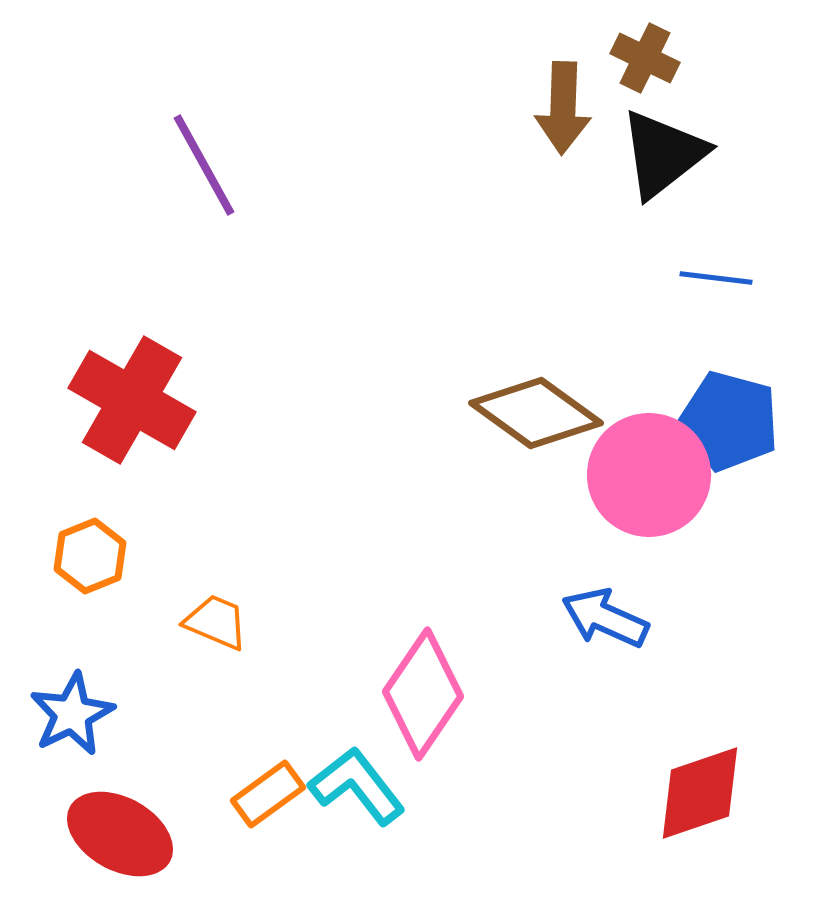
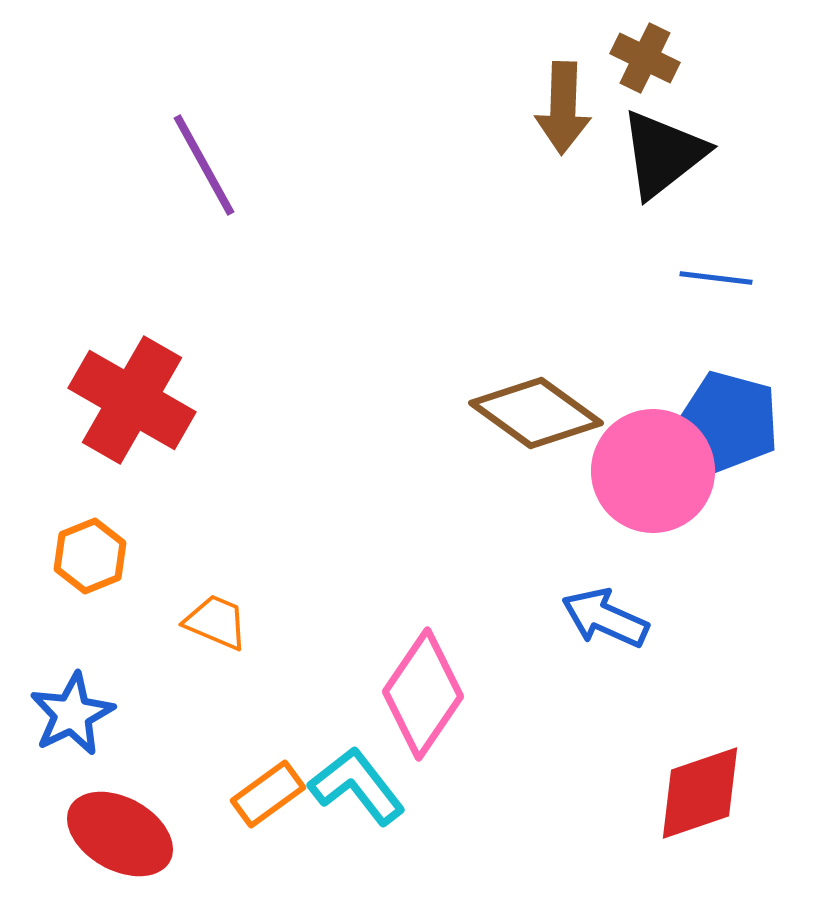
pink circle: moved 4 px right, 4 px up
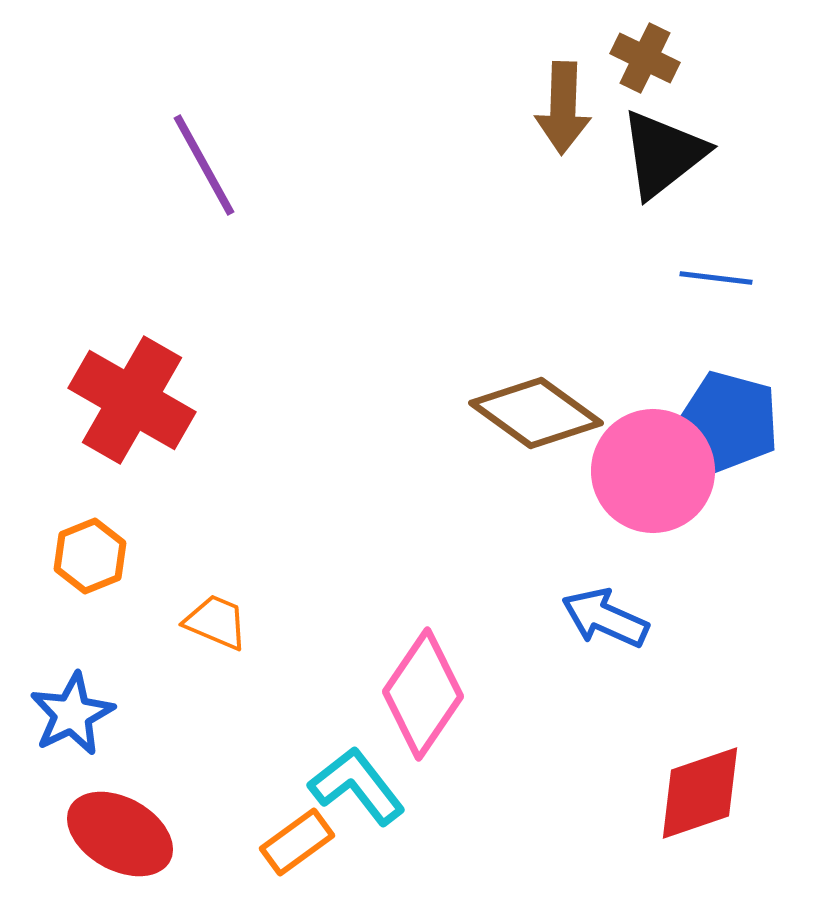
orange rectangle: moved 29 px right, 48 px down
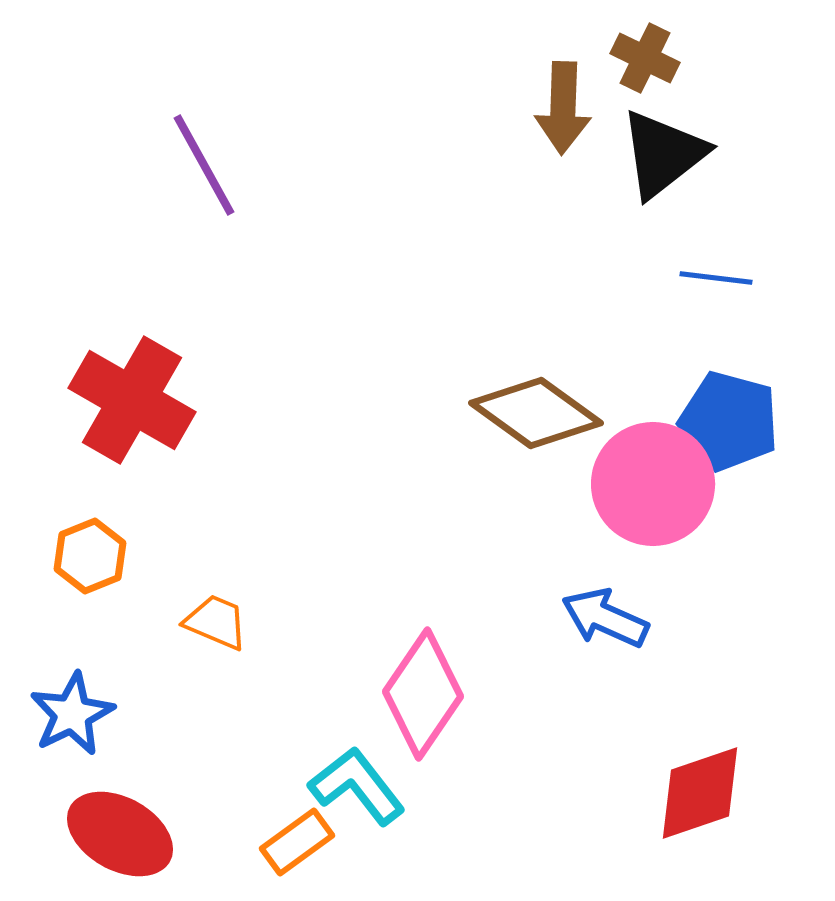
pink circle: moved 13 px down
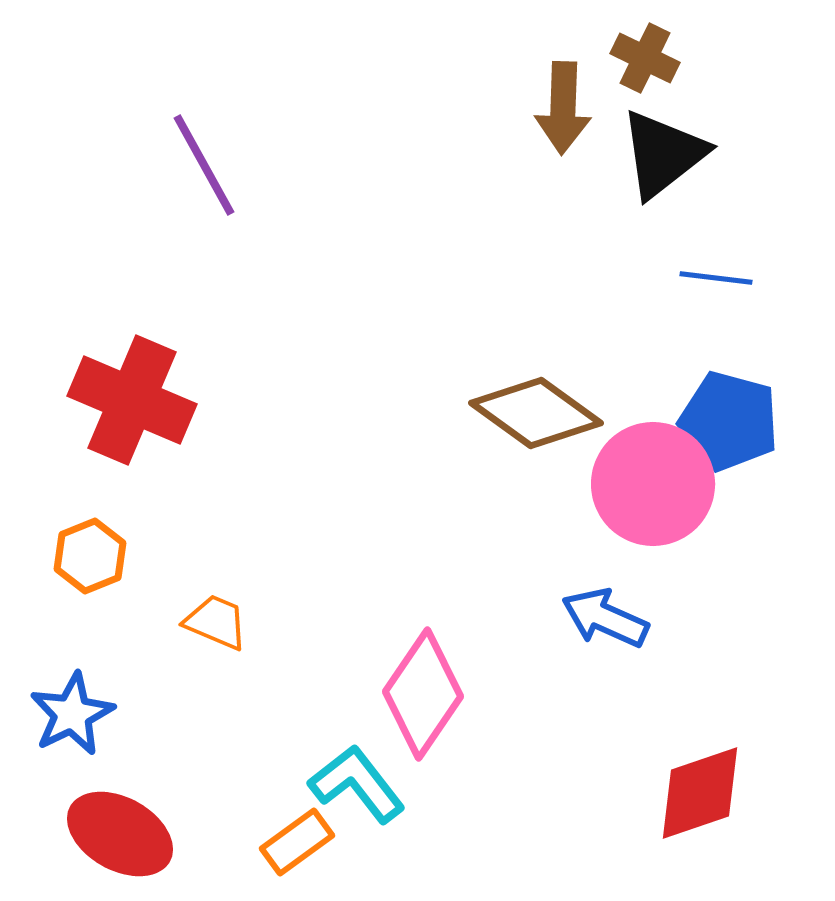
red cross: rotated 7 degrees counterclockwise
cyan L-shape: moved 2 px up
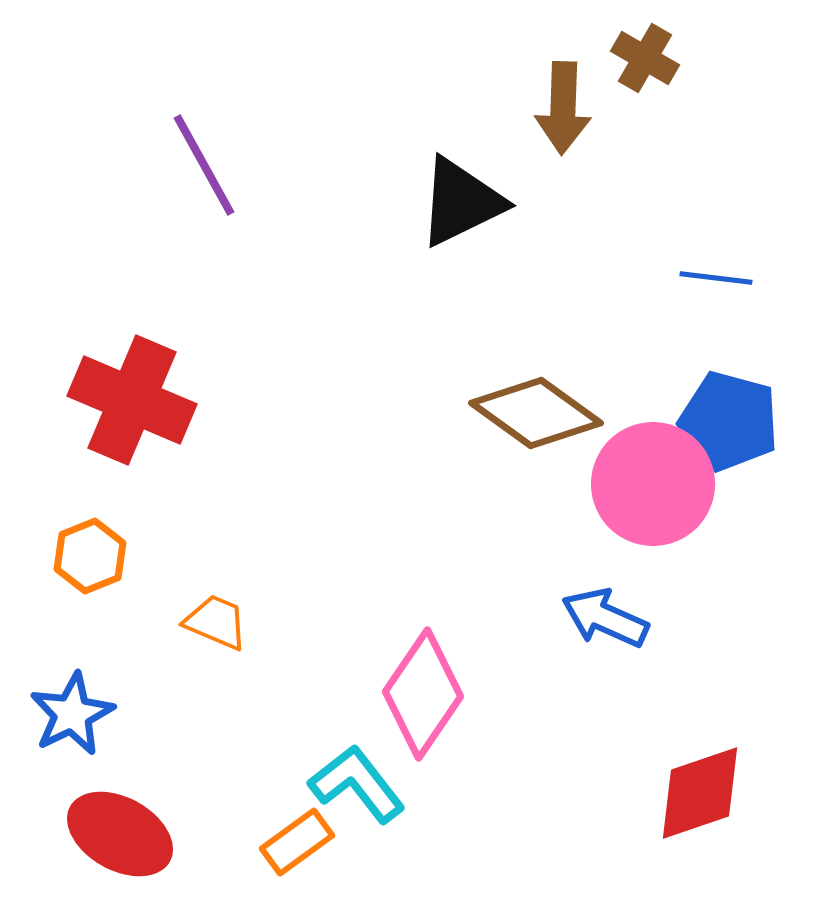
brown cross: rotated 4 degrees clockwise
black triangle: moved 202 px left, 48 px down; rotated 12 degrees clockwise
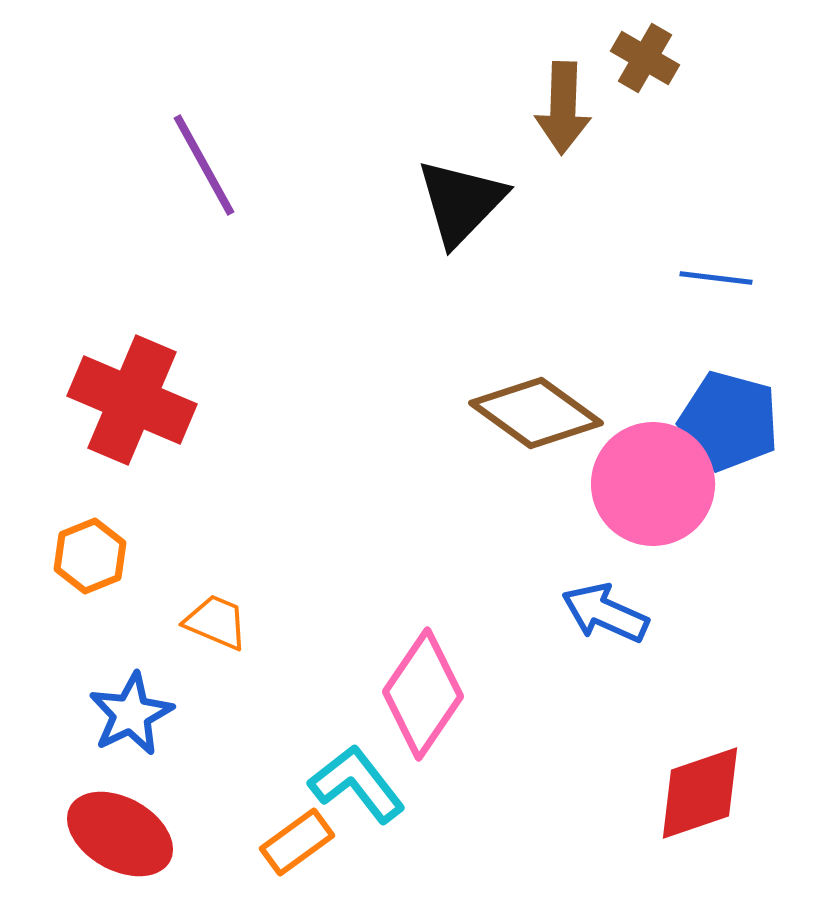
black triangle: rotated 20 degrees counterclockwise
blue arrow: moved 5 px up
blue star: moved 59 px right
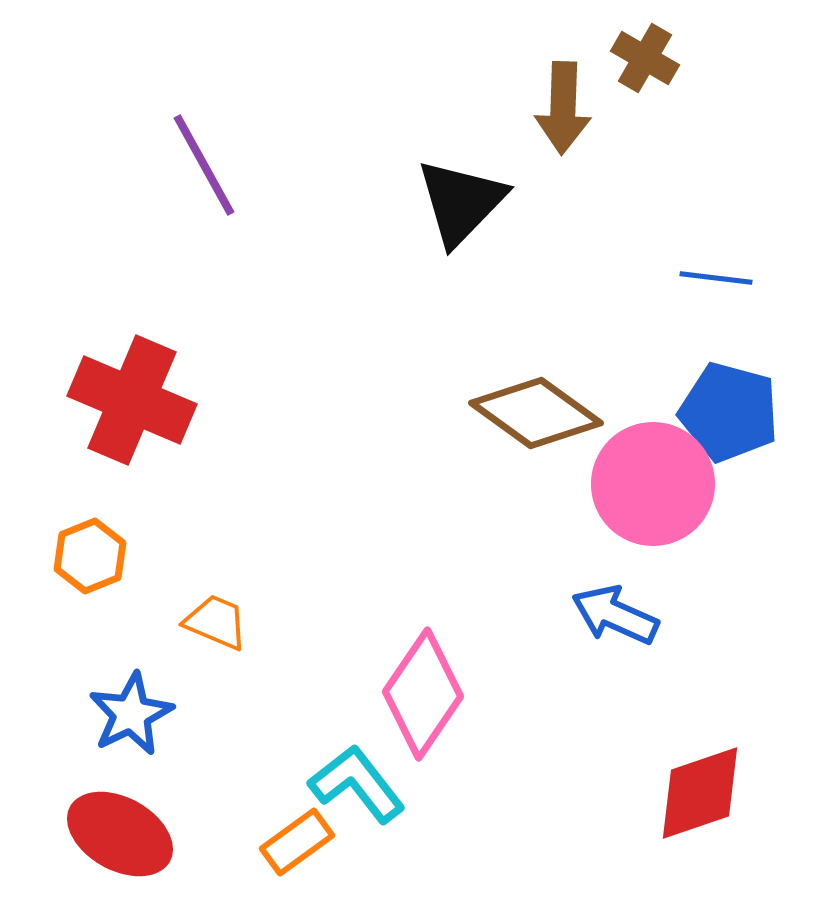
blue pentagon: moved 9 px up
blue arrow: moved 10 px right, 2 px down
